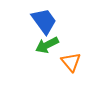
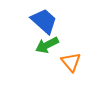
blue trapezoid: rotated 12 degrees counterclockwise
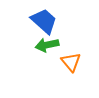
green arrow: rotated 15 degrees clockwise
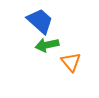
blue trapezoid: moved 4 px left
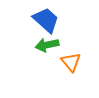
blue trapezoid: moved 6 px right, 1 px up
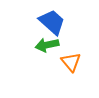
blue trapezoid: moved 6 px right, 2 px down
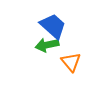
blue trapezoid: moved 1 px right, 4 px down
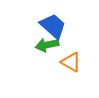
orange triangle: rotated 20 degrees counterclockwise
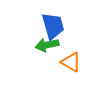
blue trapezoid: rotated 32 degrees clockwise
